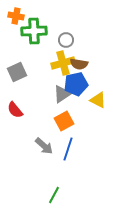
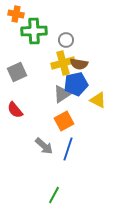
orange cross: moved 2 px up
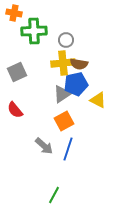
orange cross: moved 2 px left, 1 px up
yellow cross: rotated 10 degrees clockwise
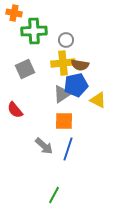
brown semicircle: moved 1 px right, 1 px down
gray square: moved 8 px right, 3 px up
blue pentagon: moved 1 px down
orange square: rotated 30 degrees clockwise
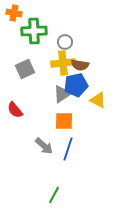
gray circle: moved 1 px left, 2 px down
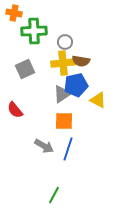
brown semicircle: moved 1 px right, 4 px up
gray arrow: rotated 12 degrees counterclockwise
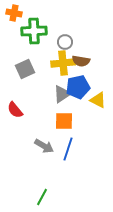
blue pentagon: moved 2 px right, 2 px down
green line: moved 12 px left, 2 px down
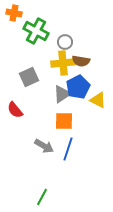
green cross: moved 2 px right; rotated 30 degrees clockwise
gray square: moved 4 px right, 8 px down
blue pentagon: rotated 15 degrees counterclockwise
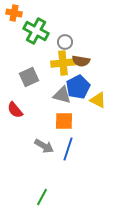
gray triangle: moved 1 px down; rotated 48 degrees clockwise
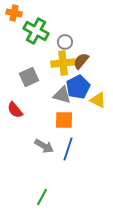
brown semicircle: rotated 120 degrees clockwise
orange square: moved 1 px up
